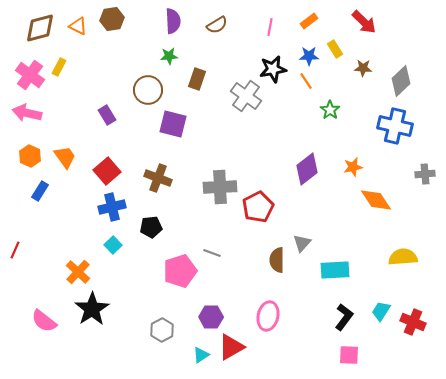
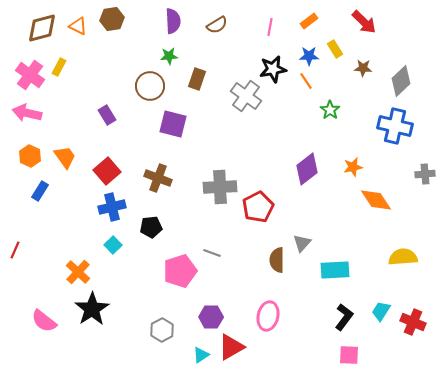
brown diamond at (40, 28): moved 2 px right
brown circle at (148, 90): moved 2 px right, 4 px up
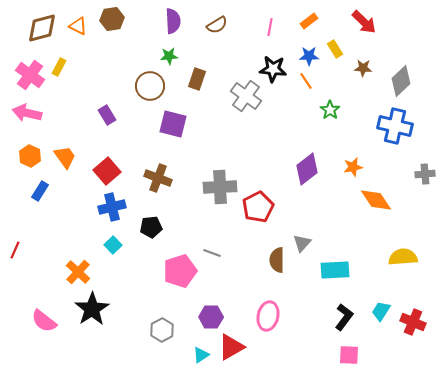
black star at (273, 69): rotated 16 degrees clockwise
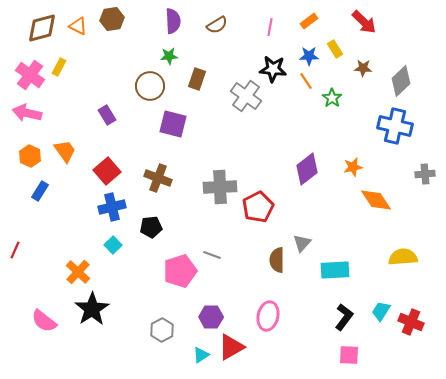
green star at (330, 110): moved 2 px right, 12 px up
orange trapezoid at (65, 157): moved 6 px up
gray line at (212, 253): moved 2 px down
red cross at (413, 322): moved 2 px left
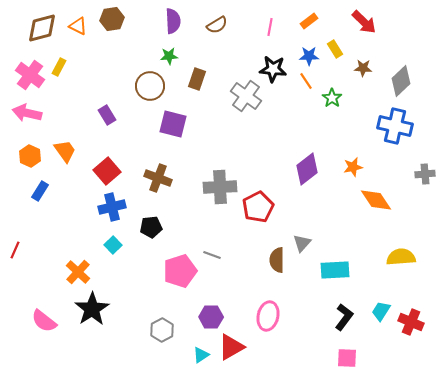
yellow semicircle at (403, 257): moved 2 px left
pink square at (349, 355): moved 2 px left, 3 px down
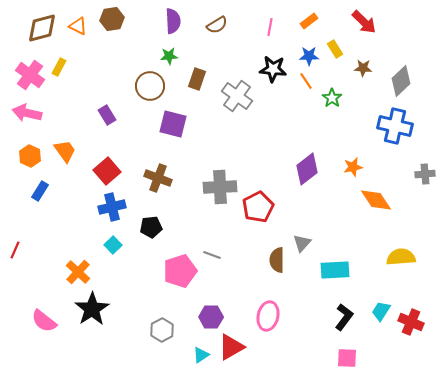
gray cross at (246, 96): moved 9 px left
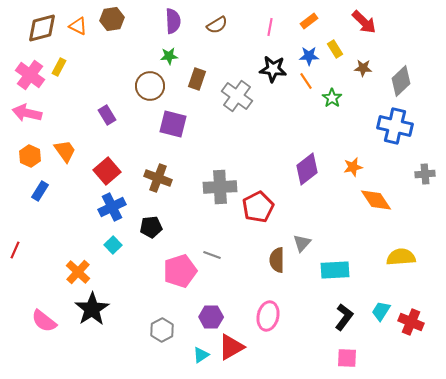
blue cross at (112, 207): rotated 12 degrees counterclockwise
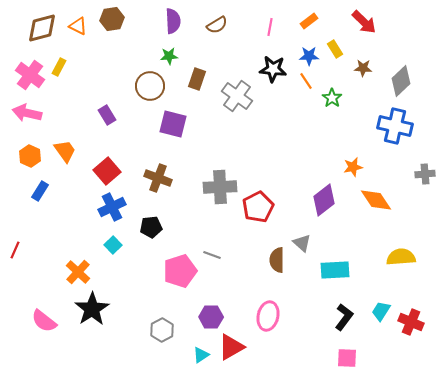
purple diamond at (307, 169): moved 17 px right, 31 px down
gray triangle at (302, 243): rotated 30 degrees counterclockwise
